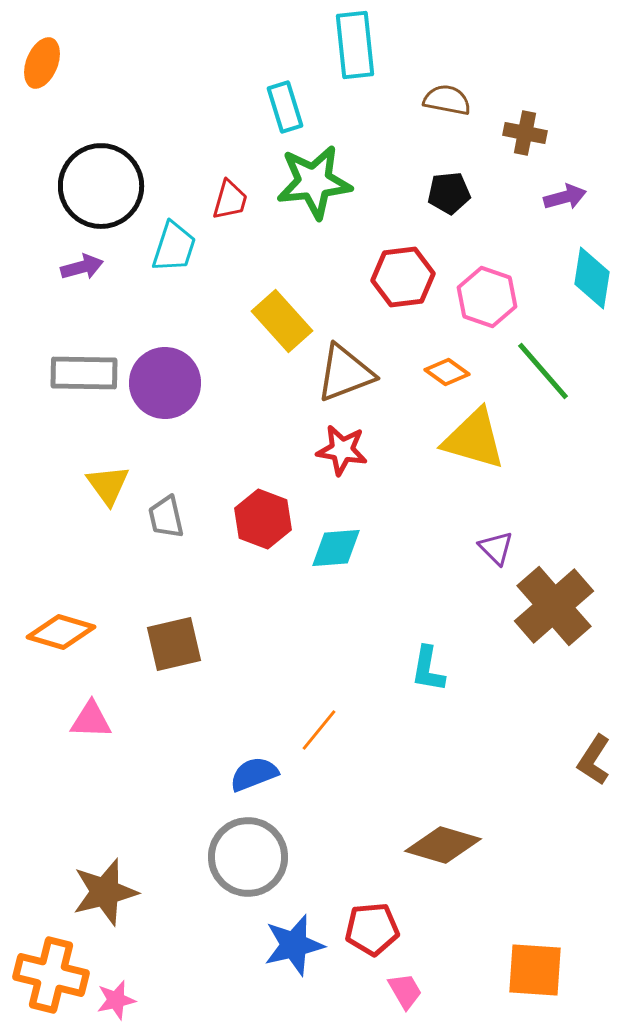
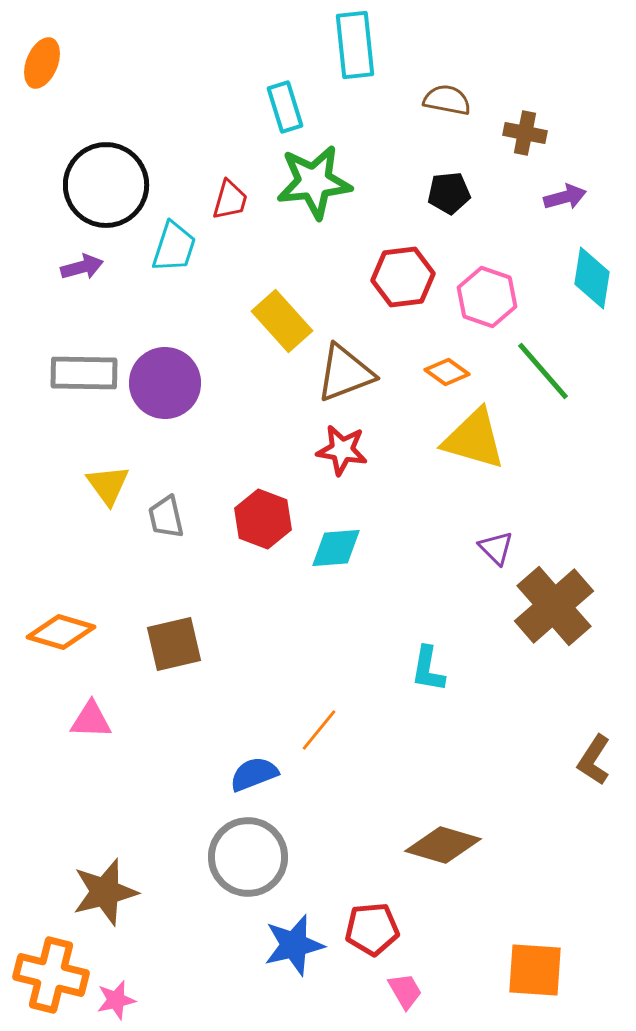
black circle at (101, 186): moved 5 px right, 1 px up
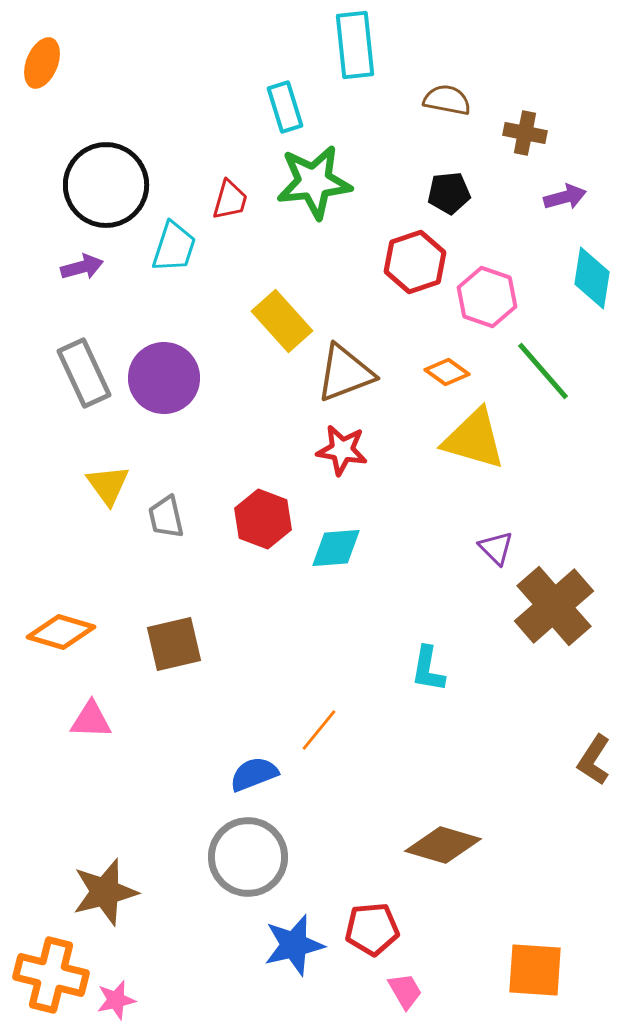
red hexagon at (403, 277): moved 12 px right, 15 px up; rotated 12 degrees counterclockwise
gray rectangle at (84, 373): rotated 64 degrees clockwise
purple circle at (165, 383): moved 1 px left, 5 px up
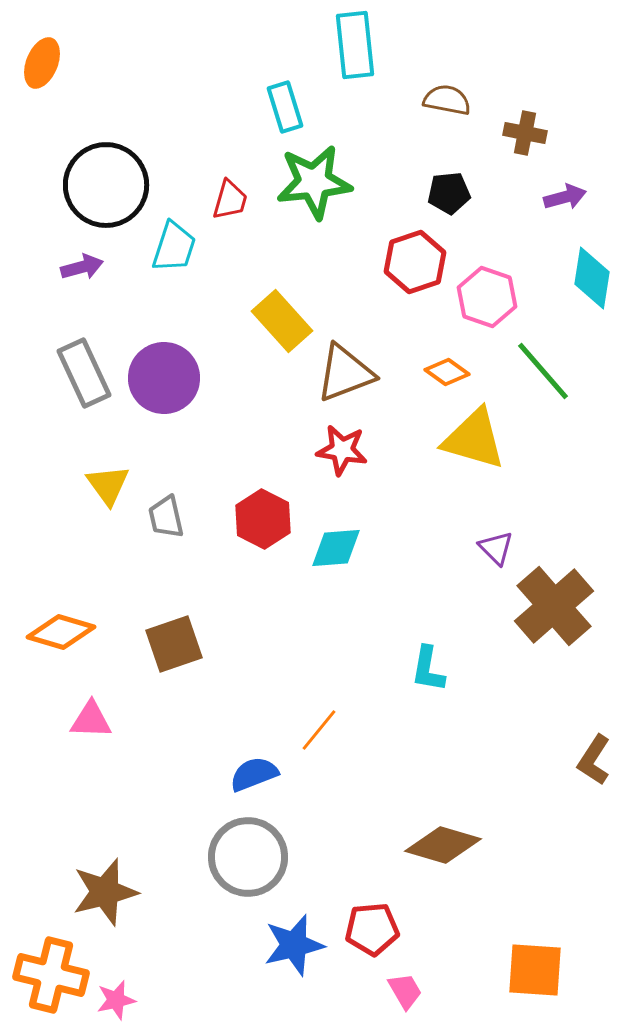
red hexagon at (263, 519): rotated 6 degrees clockwise
brown square at (174, 644): rotated 6 degrees counterclockwise
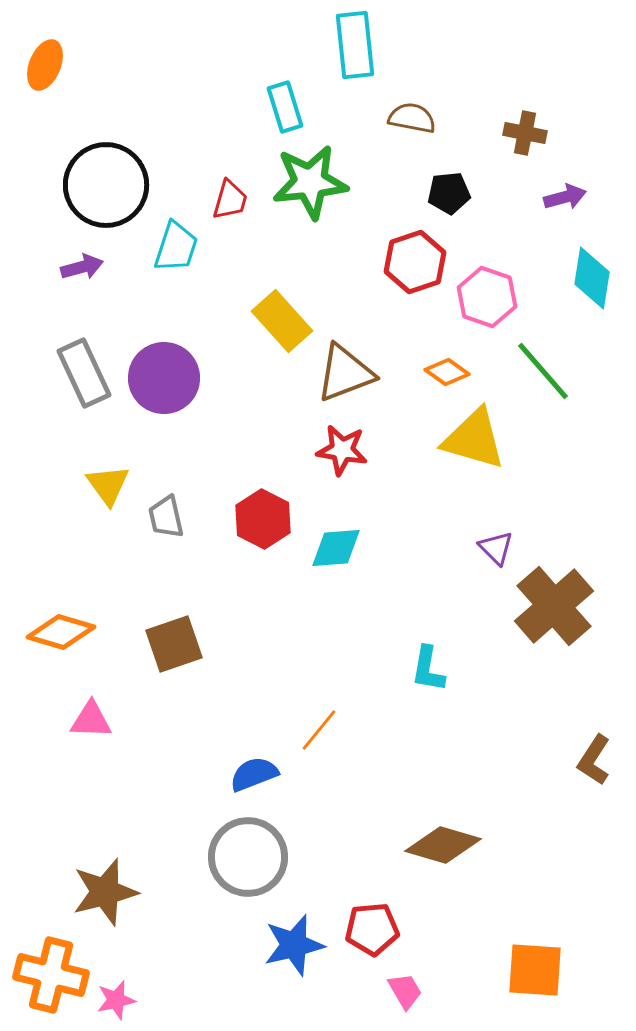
orange ellipse at (42, 63): moved 3 px right, 2 px down
brown semicircle at (447, 100): moved 35 px left, 18 px down
green star at (314, 182): moved 4 px left
cyan trapezoid at (174, 247): moved 2 px right
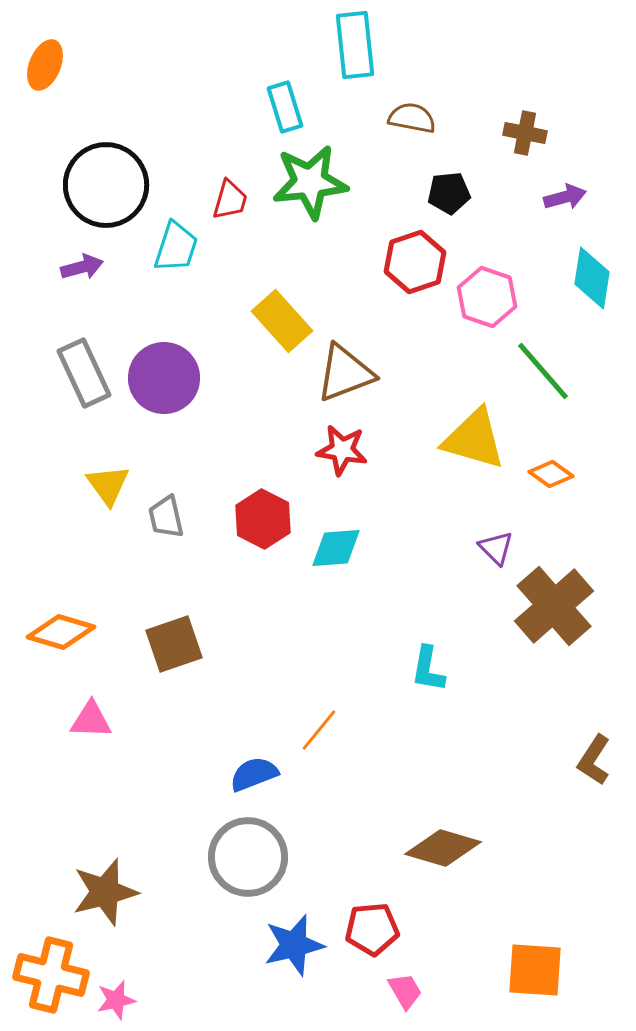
orange diamond at (447, 372): moved 104 px right, 102 px down
brown diamond at (443, 845): moved 3 px down
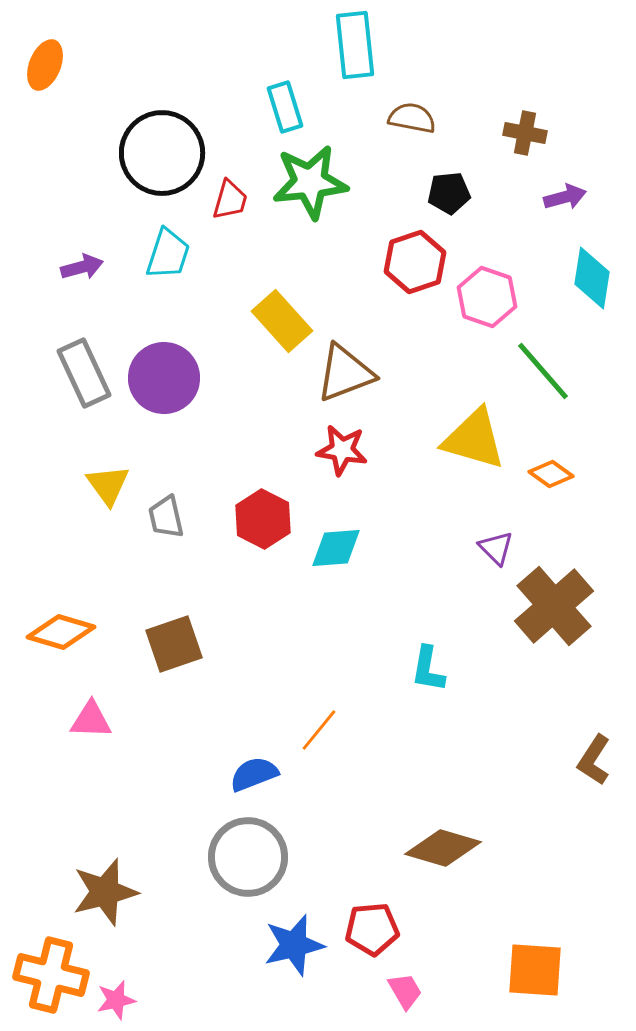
black circle at (106, 185): moved 56 px right, 32 px up
cyan trapezoid at (176, 247): moved 8 px left, 7 px down
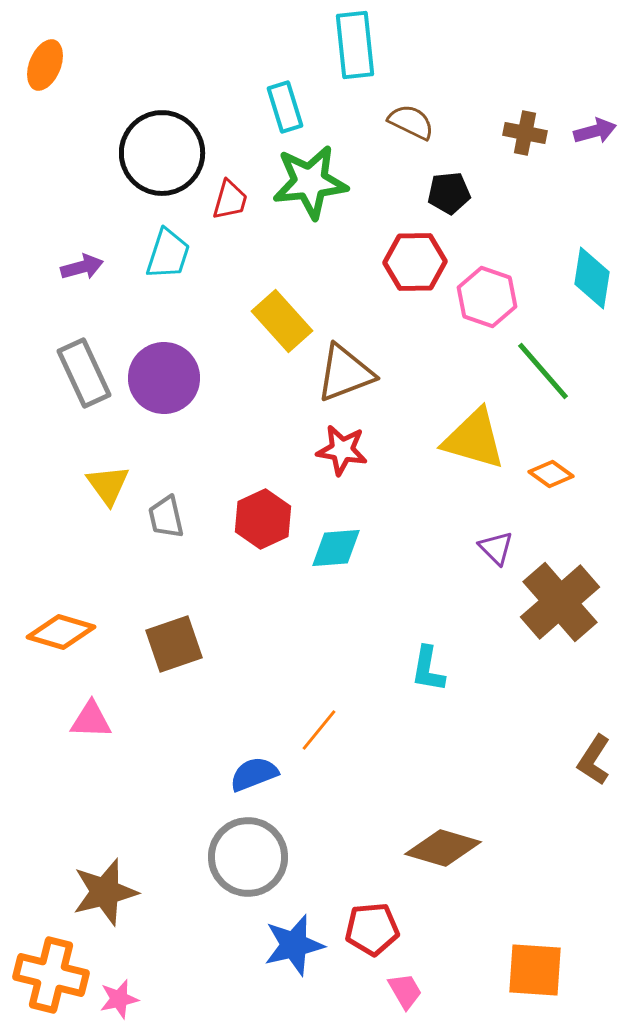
brown semicircle at (412, 118): moved 1 px left, 4 px down; rotated 15 degrees clockwise
purple arrow at (565, 197): moved 30 px right, 66 px up
red hexagon at (415, 262): rotated 18 degrees clockwise
red hexagon at (263, 519): rotated 8 degrees clockwise
brown cross at (554, 606): moved 6 px right, 4 px up
pink star at (116, 1000): moved 3 px right, 1 px up
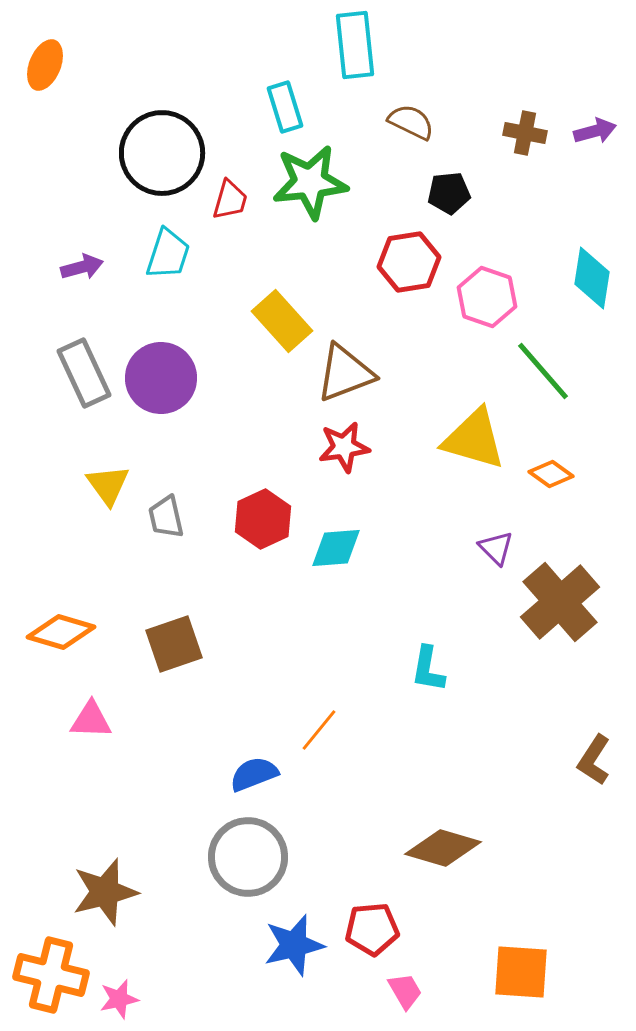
red hexagon at (415, 262): moved 6 px left; rotated 8 degrees counterclockwise
purple circle at (164, 378): moved 3 px left
red star at (342, 450): moved 2 px right, 3 px up; rotated 18 degrees counterclockwise
orange square at (535, 970): moved 14 px left, 2 px down
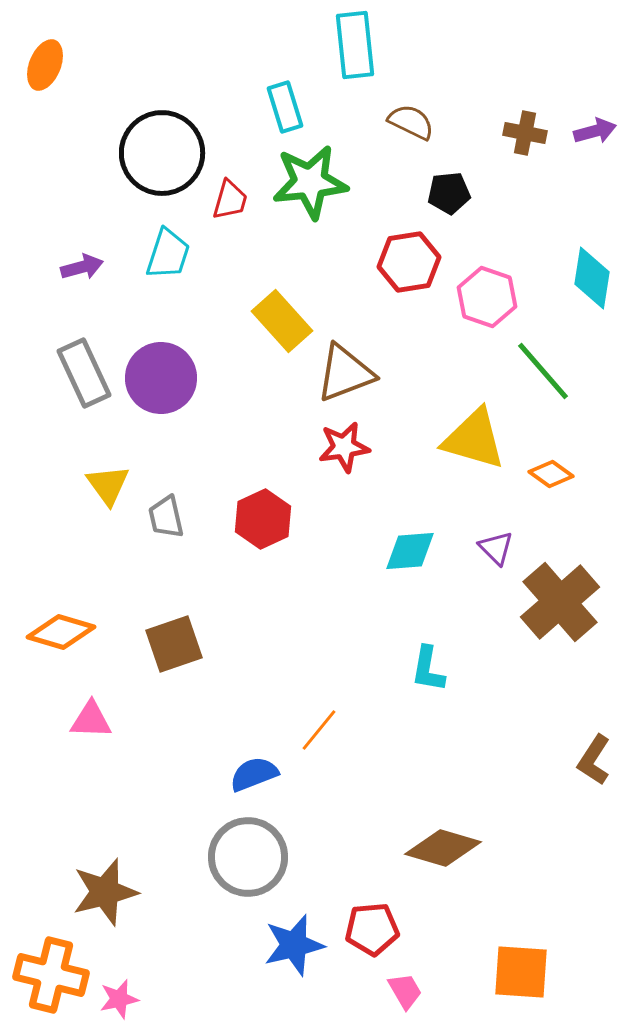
cyan diamond at (336, 548): moved 74 px right, 3 px down
